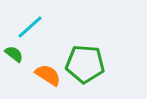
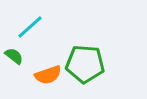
green semicircle: moved 2 px down
orange semicircle: rotated 128 degrees clockwise
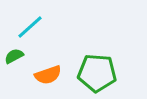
green semicircle: rotated 66 degrees counterclockwise
green pentagon: moved 12 px right, 9 px down
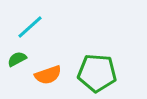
green semicircle: moved 3 px right, 3 px down
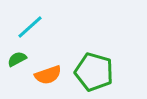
green pentagon: moved 3 px left, 1 px up; rotated 12 degrees clockwise
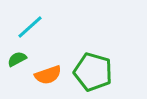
green pentagon: moved 1 px left
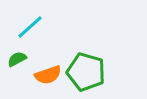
green pentagon: moved 7 px left
